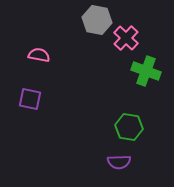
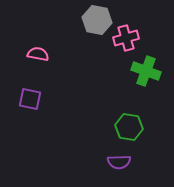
pink cross: rotated 30 degrees clockwise
pink semicircle: moved 1 px left, 1 px up
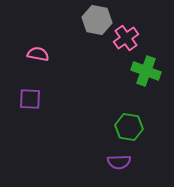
pink cross: rotated 20 degrees counterclockwise
purple square: rotated 10 degrees counterclockwise
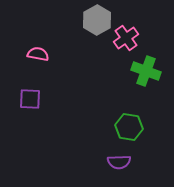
gray hexagon: rotated 20 degrees clockwise
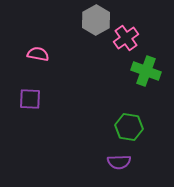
gray hexagon: moved 1 px left
